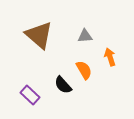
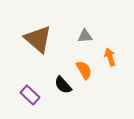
brown triangle: moved 1 px left, 4 px down
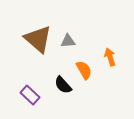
gray triangle: moved 17 px left, 5 px down
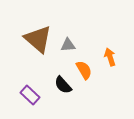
gray triangle: moved 4 px down
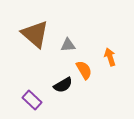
brown triangle: moved 3 px left, 5 px up
black semicircle: rotated 78 degrees counterclockwise
purple rectangle: moved 2 px right, 5 px down
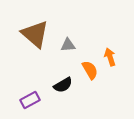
orange semicircle: moved 6 px right
purple rectangle: moved 2 px left; rotated 72 degrees counterclockwise
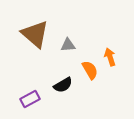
purple rectangle: moved 1 px up
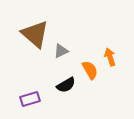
gray triangle: moved 7 px left, 6 px down; rotated 21 degrees counterclockwise
black semicircle: moved 3 px right
purple rectangle: rotated 12 degrees clockwise
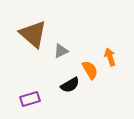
brown triangle: moved 2 px left
black semicircle: moved 4 px right
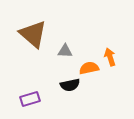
gray triangle: moved 4 px right; rotated 28 degrees clockwise
orange semicircle: moved 1 px left, 2 px up; rotated 72 degrees counterclockwise
black semicircle: rotated 18 degrees clockwise
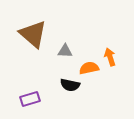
black semicircle: rotated 24 degrees clockwise
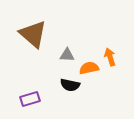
gray triangle: moved 2 px right, 4 px down
